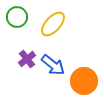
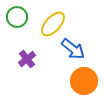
blue arrow: moved 20 px right, 16 px up
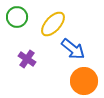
purple cross: rotated 18 degrees counterclockwise
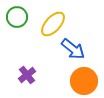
purple cross: moved 16 px down; rotated 18 degrees clockwise
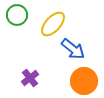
green circle: moved 2 px up
purple cross: moved 3 px right, 3 px down
